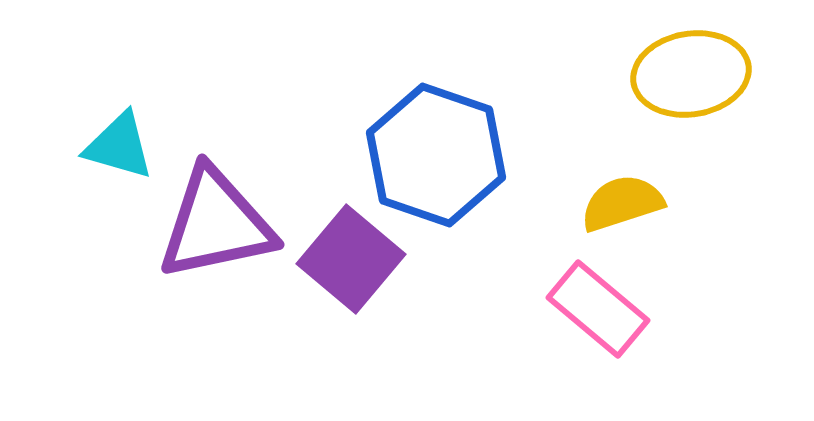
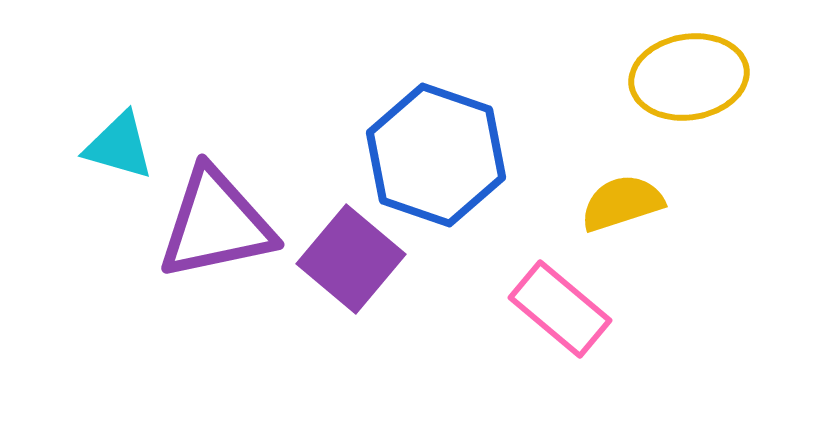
yellow ellipse: moved 2 px left, 3 px down
pink rectangle: moved 38 px left
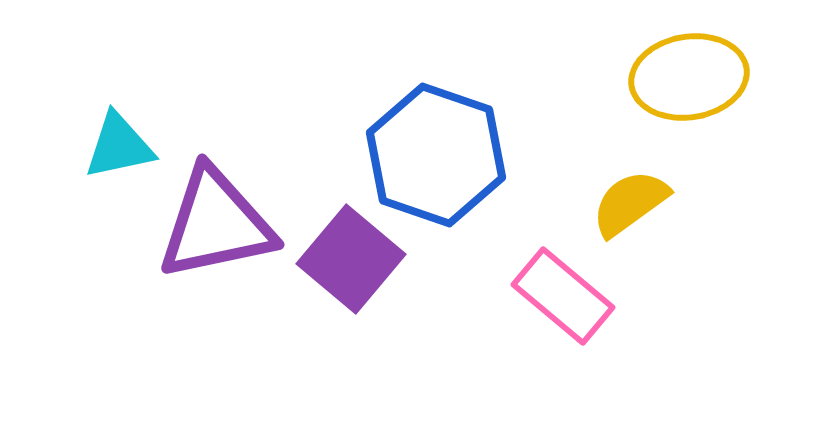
cyan triangle: rotated 28 degrees counterclockwise
yellow semicircle: moved 8 px right; rotated 18 degrees counterclockwise
pink rectangle: moved 3 px right, 13 px up
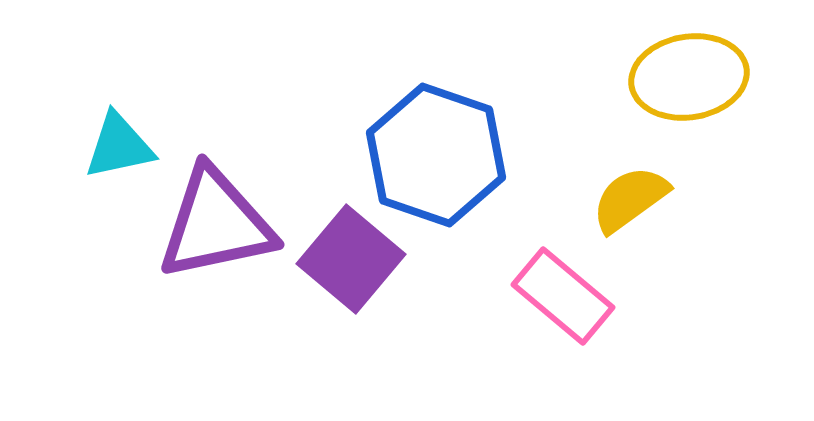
yellow semicircle: moved 4 px up
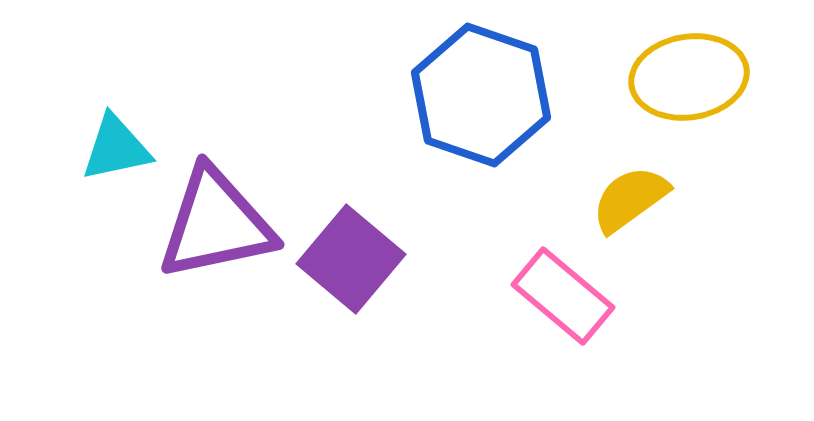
cyan triangle: moved 3 px left, 2 px down
blue hexagon: moved 45 px right, 60 px up
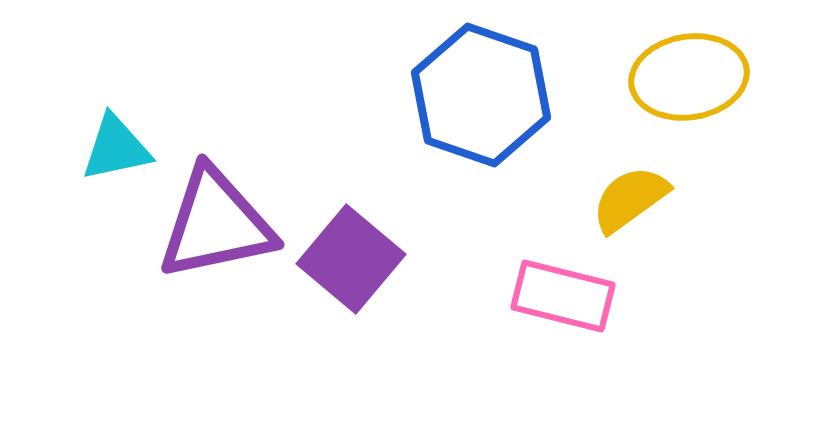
pink rectangle: rotated 26 degrees counterclockwise
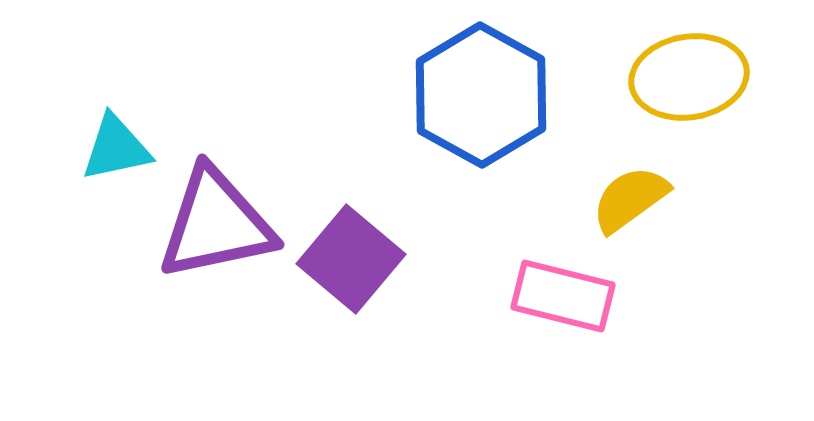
blue hexagon: rotated 10 degrees clockwise
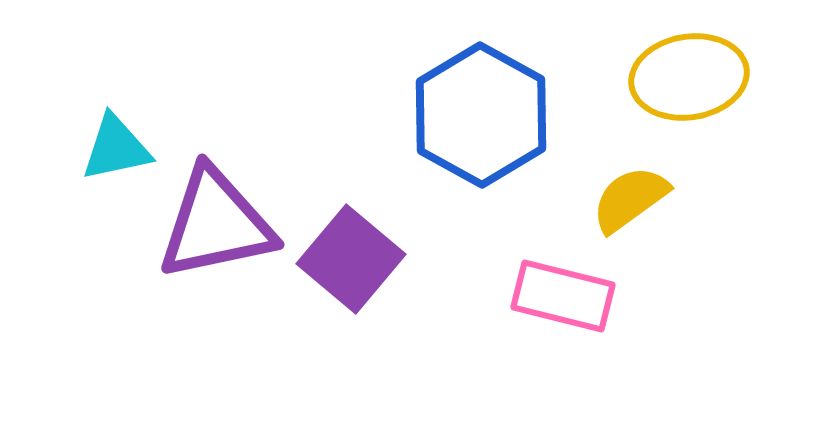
blue hexagon: moved 20 px down
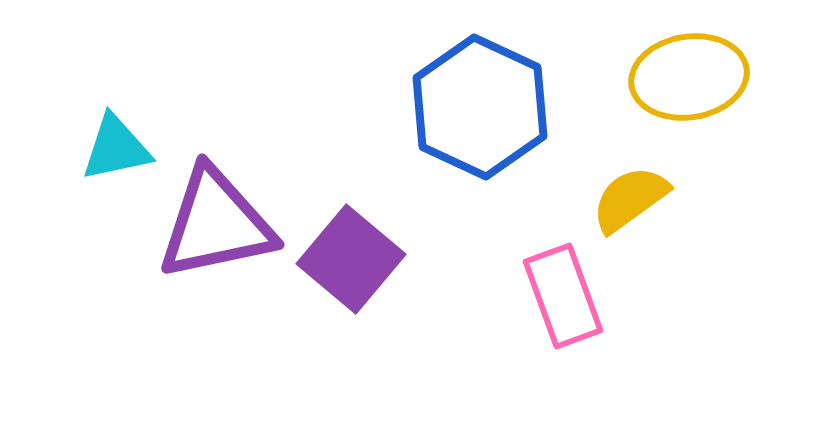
blue hexagon: moved 1 px left, 8 px up; rotated 4 degrees counterclockwise
pink rectangle: rotated 56 degrees clockwise
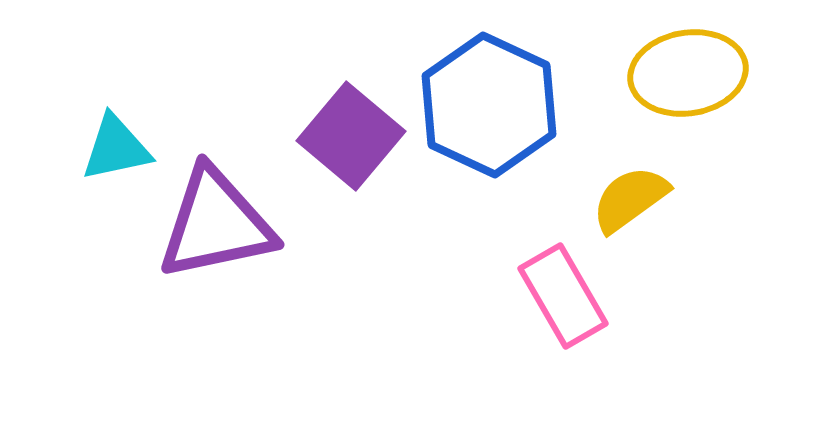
yellow ellipse: moved 1 px left, 4 px up
blue hexagon: moved 9 px right, 2 px up
purple square: moved 123 px up
pink rectangle: rotated 10 degrees counterclockwise
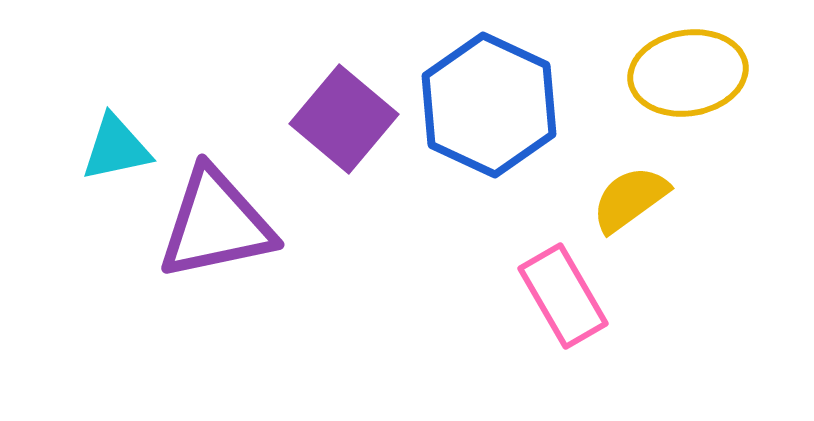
purple square: moved 7 px left, 17 px up
